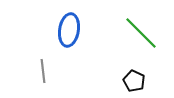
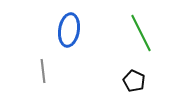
green line: rotated 18 degrees clockwise
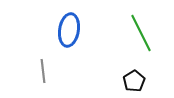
black pentagon: rotated 15 degrees clockwise
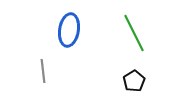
green line: moved 7 px left
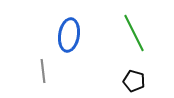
blue ellipse: moved 5 px down
black pentagon: rotated 25 degrees counterclockwise
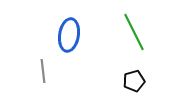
green line: moved 1 px up
black pentagon: rotated 30 degrees counterclockwise
